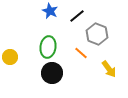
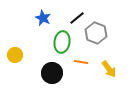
blue star: moved 7 px left, 7 px down
black line: moved 2 px down
gray hexagon: moved 1 px left, 1 px up
green ellipse: moved 14 px right, 5 px up
orange line: moved 9 px down; rotated 32 degrees counterclockwise
yellow circle: moved 5 px right, 2 px up
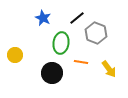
green ellipse: moved 1 px left, 1 px down
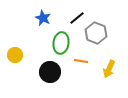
orange line: moved 1 px up
yellow arrow: rotated 60 degrees clockwise
black circle: moved 2 px left, 1 px up
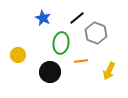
yellow circle: moved 3 px right
orange line: rotated 16 degrees counterclockwise
yellow arrow: moved 2 px down
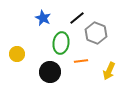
yellow circle: moved 1 px left, 1 px up
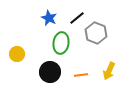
blue star: moved 6 px right
orange line: moved 14 px down
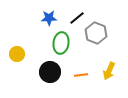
blue star: rotated 28 degrees counterclockwise
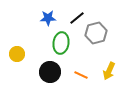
blue star: moved 1 px left
gray hexagon: rotated 25 degrees clockwise
orange line: rotated 32 degrees clockwise
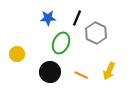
black line: rotated 28 degrees counterclockwise
gray hexagon: rotated 20 degrees counterclockwise
green ellipse: rotated 15 degrees clockwise
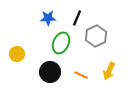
gray hexagon: moved 3 px down; rotated 10 degrees clockwise
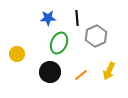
black line: rotated 28 degrees counterclockwise
green ellipse: moved 2 px left
orange line: rotated 64 degrees counterclockwise
